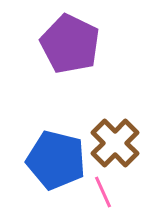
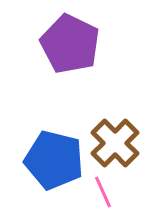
blue pentagon: moved 2 px left
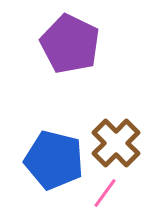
brown cross: moved 1 px right
pink line: moved 2 px right, 1 px down; rotated 60 degrees clockwise
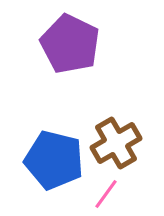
brown cross: rotated 15 degrees clockwise
pink line: moved 1 px right, 1 px down
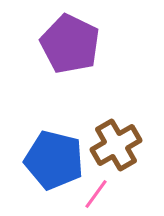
brown cross: moved 2 px down
pink line: moved 10 px left
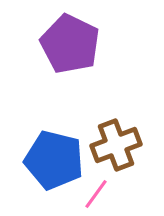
brown cross: rotated 9 degrees clockwise
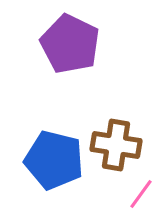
brown cross: rotated 30 degrees clockwise
pink line: moved 45 px right
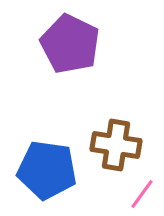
blue pentagon: moved 7 px left, 10 px down; rotated 6 degrees counterclockwise
pink line: moved 1 px right
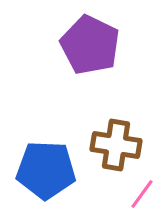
purple pentagon: moved 20 px right, 1 px down
blue pentagon: moved 1 px left; rotated 6 degrees counterclockwise
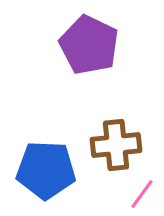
purple pentagon: moved 1 px left
brown cross: rotated 15 degrees counterclockwise
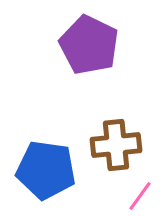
blue pentagon: rotated 6 degrees clockwise
pink line: moved 2 px left, 2 px down
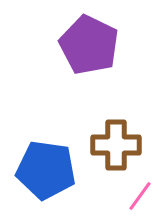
brown cross: rotated 6 degrees clockwise
